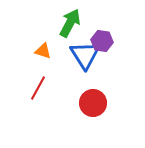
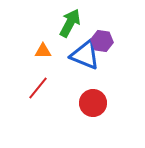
orange triangle: rotated 18 degrees counterclockwise
blue triangle: rotated 36 degrees counterclockwise
red line: rotated 10 degrees clockwise
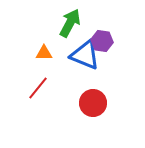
orange triangle: moved 1 px right, 2 px down
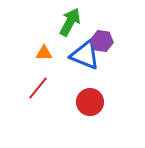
green arrow: moved 1 px up
red circle: moved 3 px left, 1 px up
